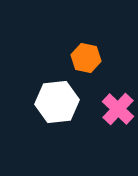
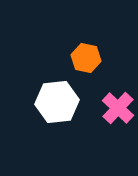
pink cross: moved 1 px up
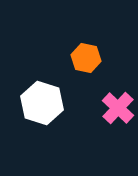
white hexagon: moved 15 px left, 1 px down; rotated 24 degrees clockwise
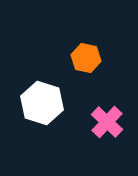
pink cross: moved 11 px left, 14 px down
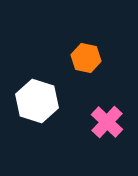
white hexagon: moved 5 px left, 2 px up
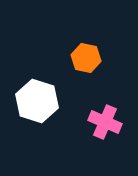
pink cross: moved 2 px left; rotated 20 degrees counterclockwise
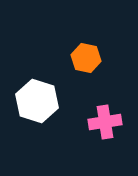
pink cross: rotated 32 degrees counterclockwise
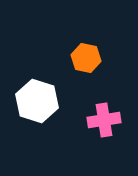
pink cross: moved 1 px left, 2 px up
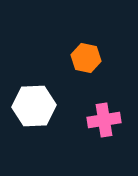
white hexagon: moved 3 px left, 5 px down; rotated 21 degrees counterclockwise
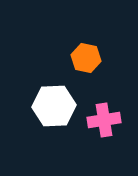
white hexagon: moved 20 px right
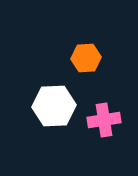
orange hexagon: rotated 16 degrees counterclockwise
